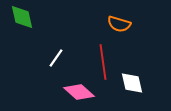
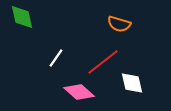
red line: rotated 60 degrees clockwise
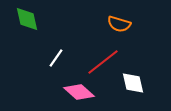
green diamond: moved 5 px right, 2 px down
white diamond: moved 1 px right
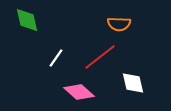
green diamond: moved 1 px down
orange semicircle: rotated 15 degrees counterclockwise
red line: moved 3 px left, 5 px up
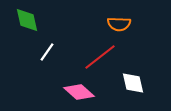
white line: moved 9 px left, 6 px up
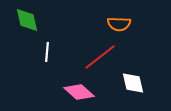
white line: rotated 30 degrees counterclockwise
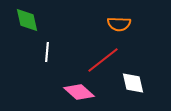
red line: moved 3 px right, 3 px down
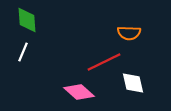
green diamond: rotated 8 degrees clockwise
orange semicircle: moved 10 px right, 9 px down
white line: moved 24 px left; rotated 18 degrees clockwise
red line: moved 1 px right, 2 px down; rotated 12 degrees clockwise
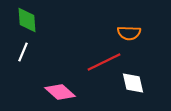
pink diamond: moved 19 px left
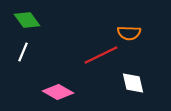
green diamond: rotated 32 degrees counterclockwise
red line: moved 3 px left, 7 px up
pink diamond: moved 2 px left; rotated 12 degrees counterclockwise
